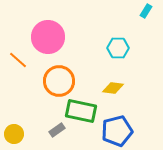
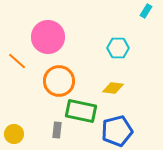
orange line: moved 1 px left, 1 px down
gray rectangle: rotated 49 degrees counterclockwise
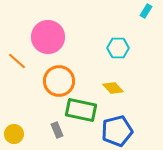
yellow diamond: rotated 40 degrees clockwise
green rectangle: moved 1 px up
gray rectangle: rotated 28 degrees counterclockwise
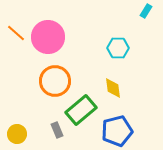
orange line: moved 1 px left, 28 px up
orange circle: moved 4 px left
yellow diamond: rotated 35 degrees clockwise
green rectangle: rotated 52 degrees counterclockwise
yellow circle: moved 3 px right
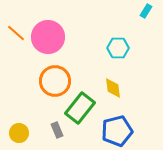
green rectangle: moved 1 px left, 2 px up; rotated 12 degrees counterclockwise
yellow circle: moved 2 px right, 1 px up
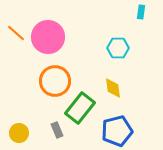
cyan rectangle: moved 5 px left, 1 px down; rotated 24 degrees counterclockwise
